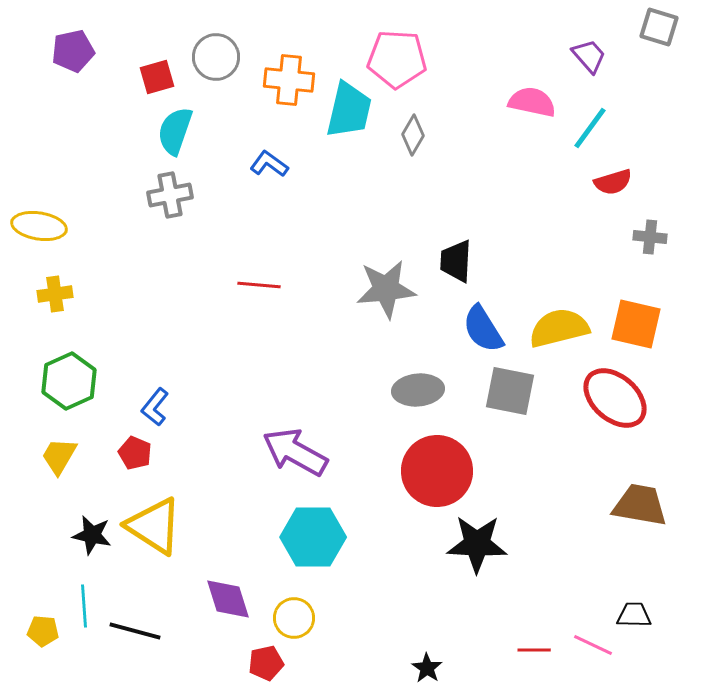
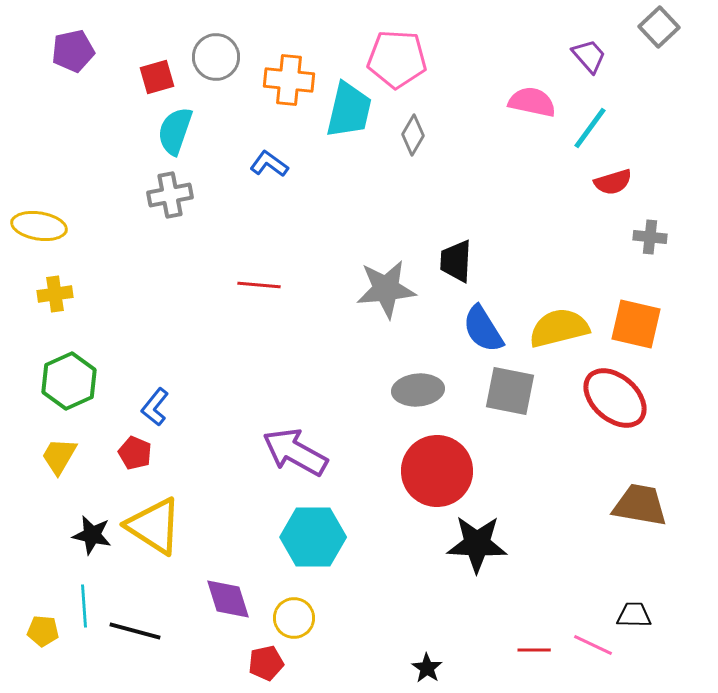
gray square at (659, 27): rotated 30 degrees clockwise
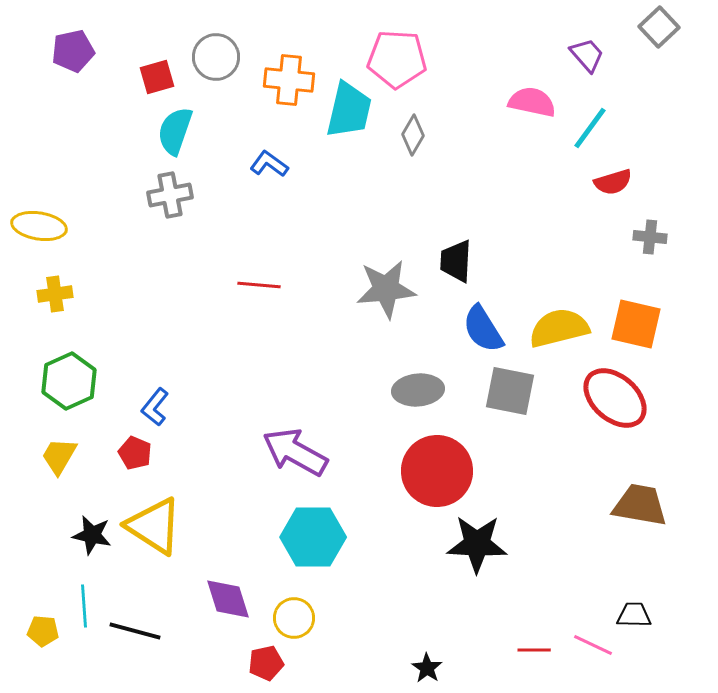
purple trapezoid at (589, 56): moved 2 px left, 1 px up
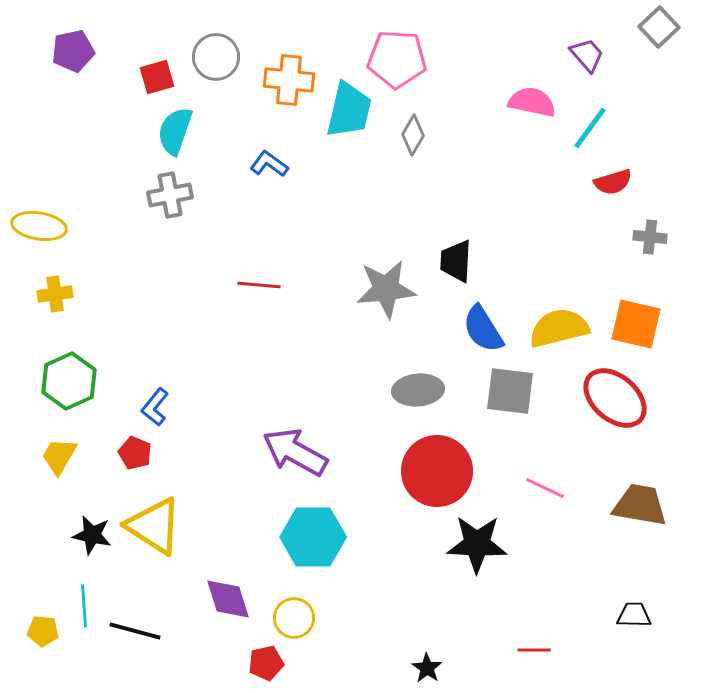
gray square at (510, 391): rotated 4 degrees counterclockwise
pink line at (593, 645): moved 48 px left, 157 px up
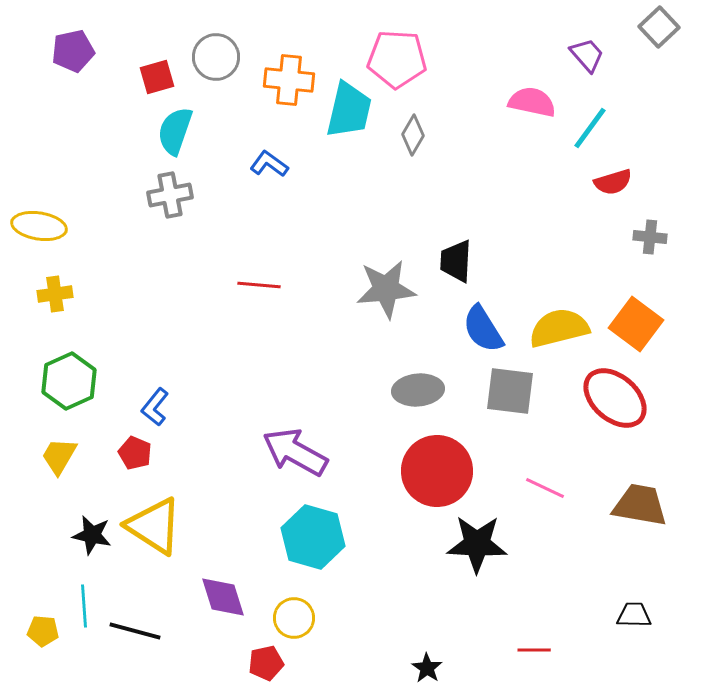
orange square at (636, 324): rotated 24 degrees clockwise
cyan hexagon at (313, 537): rotated 16 degrees clockwise
purple diamond at (228, 599): moved 5 px left, 2 px up
